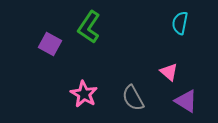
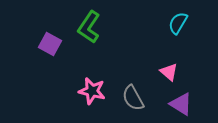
cyan semicircle: moved 2 px left; rotated 20 degrees clockwise
pink star: moved 8 px right, 3 px up; rotated 16 degrees counterclockwise
purple triangle: moved 5 px left, 3 px down
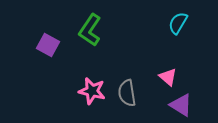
green L-shape: moved 1 px right, 3 px down
purple square: moved 2 px left, 1 px down
pink triangle: moved 1 px left, 5 px down
gray semicircle: moved 6 px left, 5 px up; rotated 20 degrees clockwise
purple triangle: moved 1 px down
